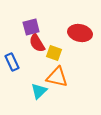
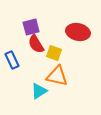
red ellipse: moved 2 px left, 1 px up
red semicircle: moved 1 px left, 1 px down
blue rectangle: moved 2 px up
orange triangle: moved 1 px up
cyan triangle: rotated 12 degrees clockwise
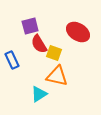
purple square: moved 1 px left, 1 px up
red ellipse: rotated 20 degrees clockwise
red semicircle: moved 3 px right
cyan triangle: moved 3 px down
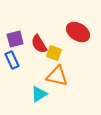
purple square: moved 15 px left, 13 px down
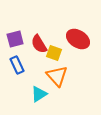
red ellipse: moved 7 px down
blue rectangle: moved 5 px right, 5 px down
orange triangle: rotated 35 degrees clockwise
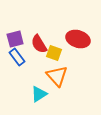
red ellipse: rotated 15 degrees counterclockwise
blue rectangle: moved 8 px up; rotated 12 degrees counterclockwise
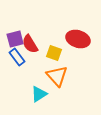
red semicircle: moved 9 px left
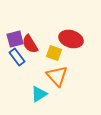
red ellipse: moved 7 px left
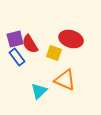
orange triangle: moved 8 px right, 4 px down; rotated 25 degrees counterclockwise
cyan triangle: moved 3 px up; rotated 12 degrees counterclockwise
